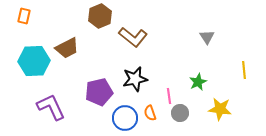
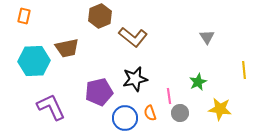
brown trapezoid: rotated 15 degrees clockwise
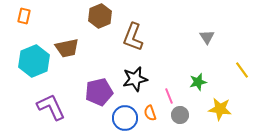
brown L-shape: rotated 72 degrees clockwise
cyan hexagon: rotated 20 degrees counterclockwise
yellow line: moved 2 px left; rotated 30 degrees counterclockwise
green star: rotated 12 degrees clockwise
pink line: rotated 14 degrees counterclockwise
gray circle: moved 2 px down
